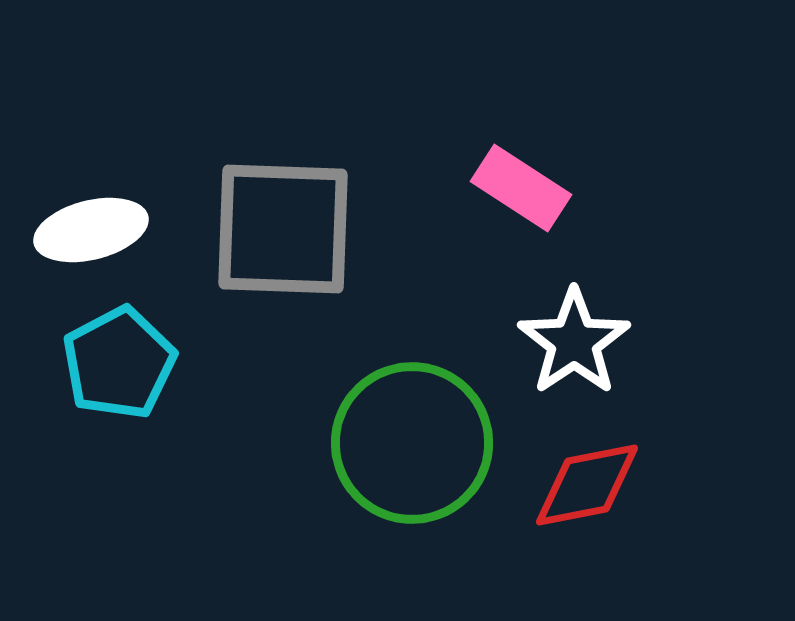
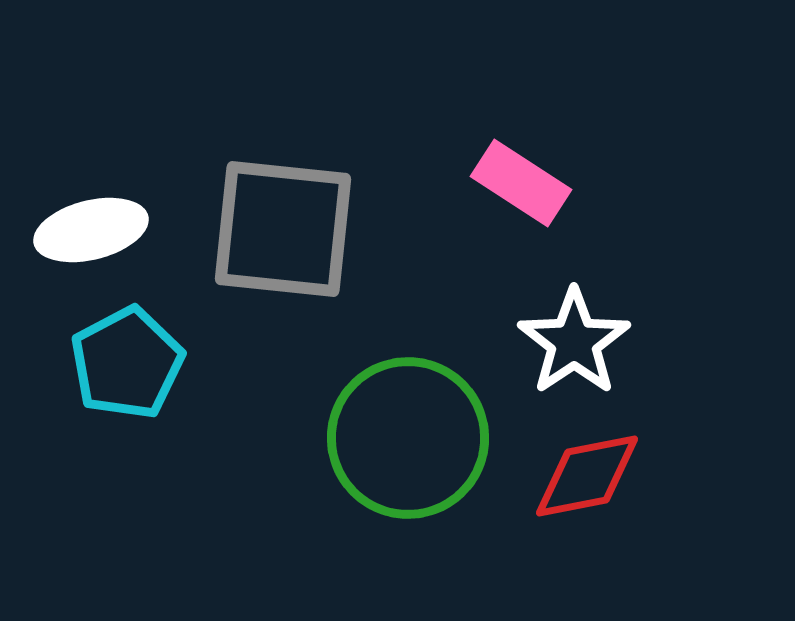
pink rectangle: moved 5 px up
gray square: rotated 4 degrees clockwise
cyan pentagon: moved 8 px right
green circle: moved 4 px left, 5 px up
red diamond: moved 9 px up
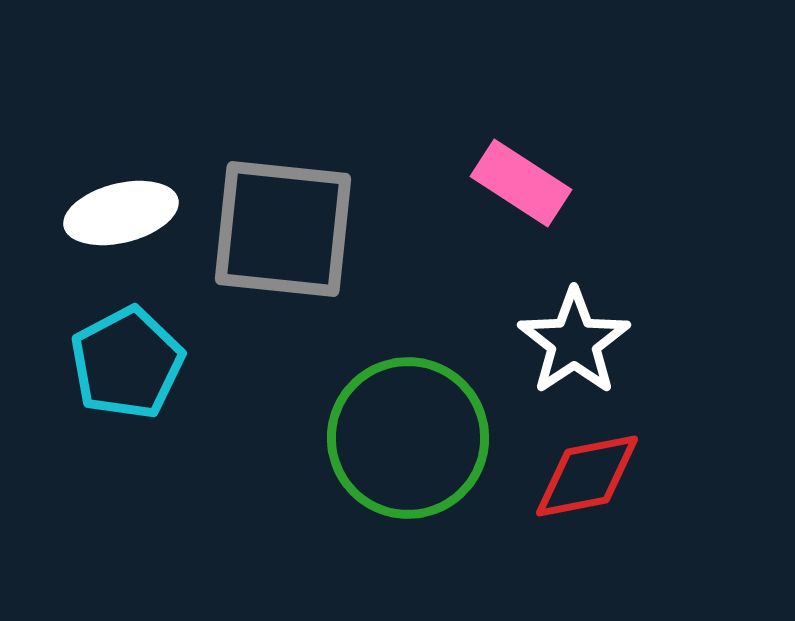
white ellipse: moved 30 px right, 17 px up
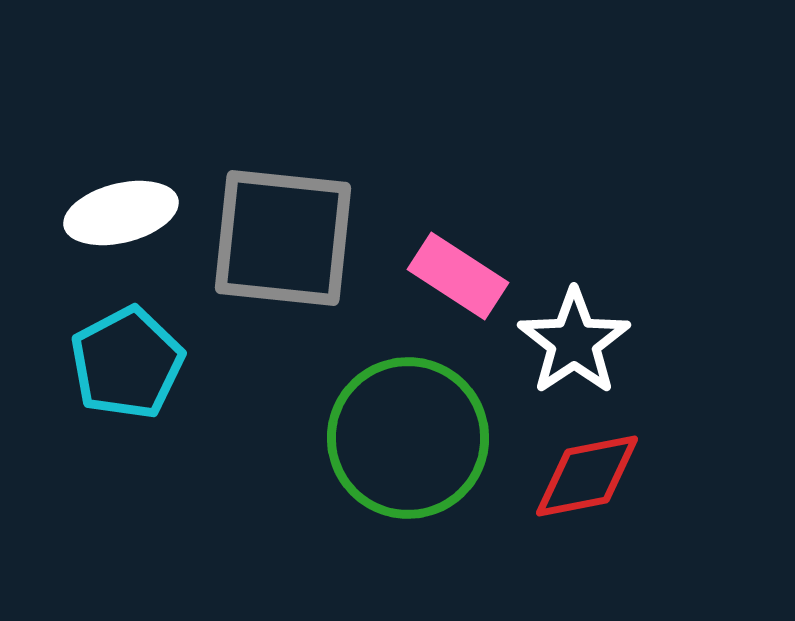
pink rectangle: moved 63 px left, 93 px down
gray square: moved 9 px down
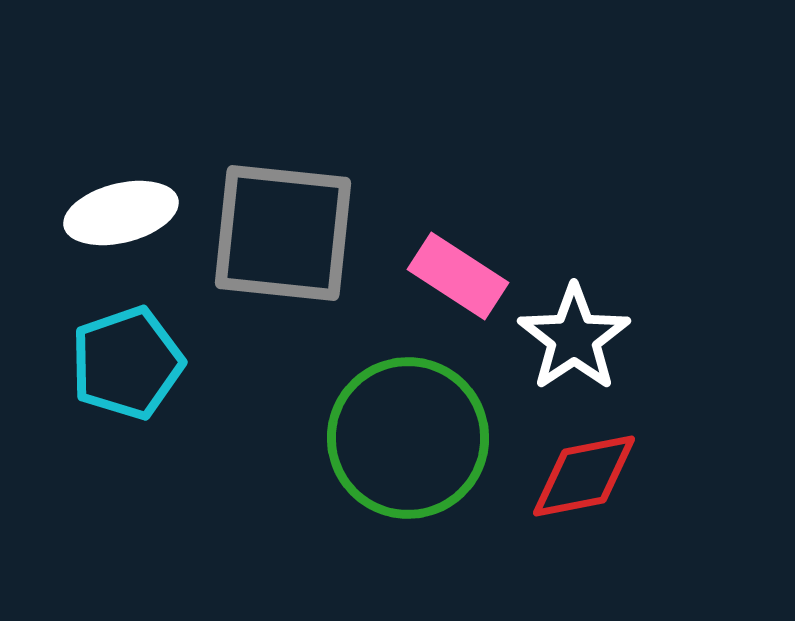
gray square: moved 5 px up
white star: moved 4 px up
cyan pentagon: rotated 9 degrees clockwise
red diamond: moved 3 px left
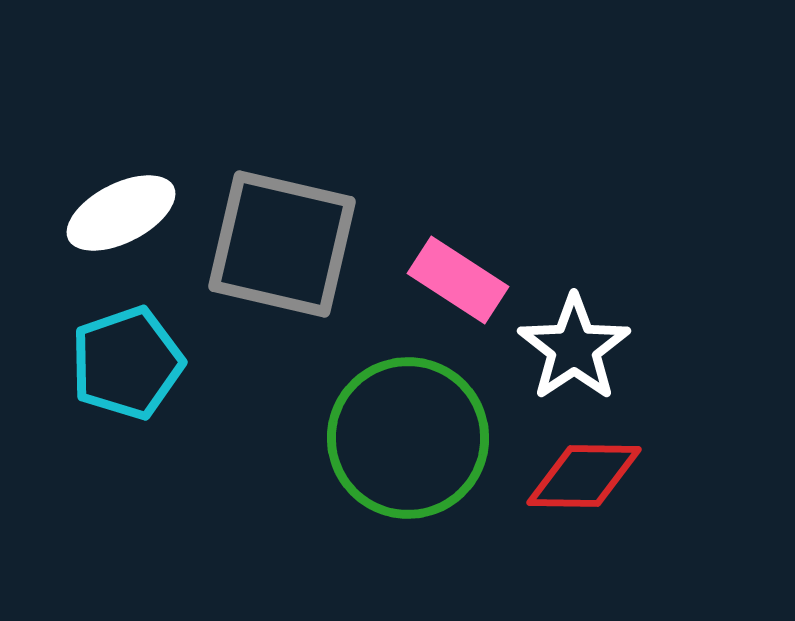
white ellipse: rotated 13 degrees counterclockwise
gray square: moved 1 px left, 11 px down; rotated 7 degrees clockwise
pink rectangle: moved 4 px down
white star: moved 10 px down
red diamond: rotated 12 degrees clockwise
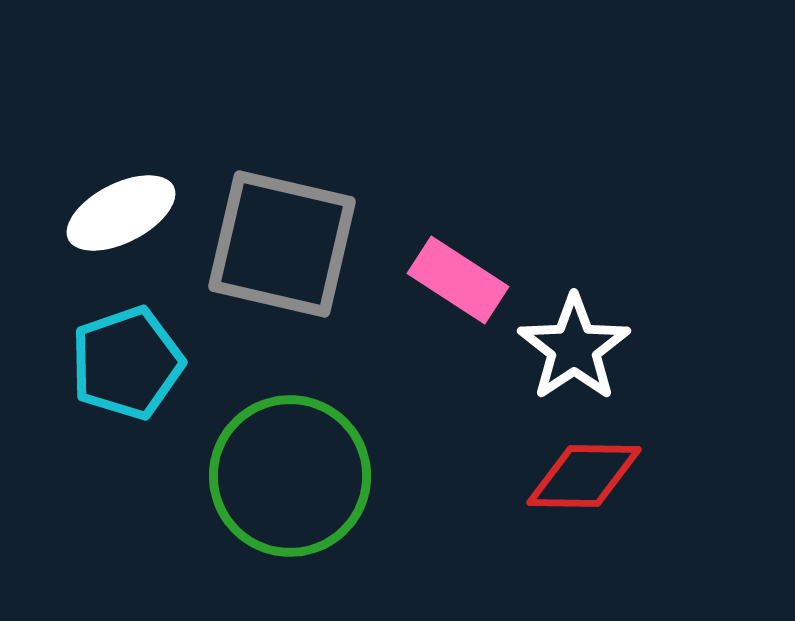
green circle: moved 118 px left, 38 px down
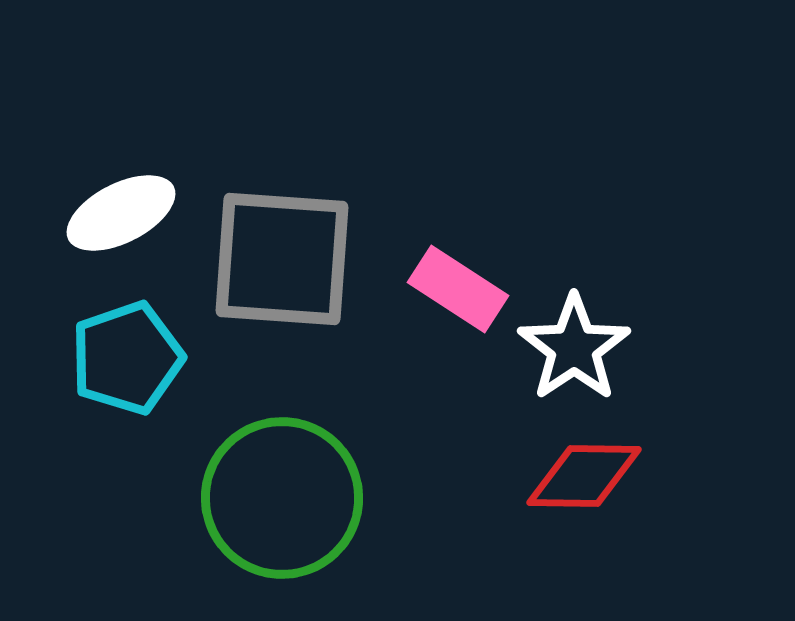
gray square: moved 15 px down; rotated 9 degrees counterclockwise
pink rectangle: moved 9 px down
cyan pentagon: moved 5 px up
green circle: moved 8 px left, 22 px down
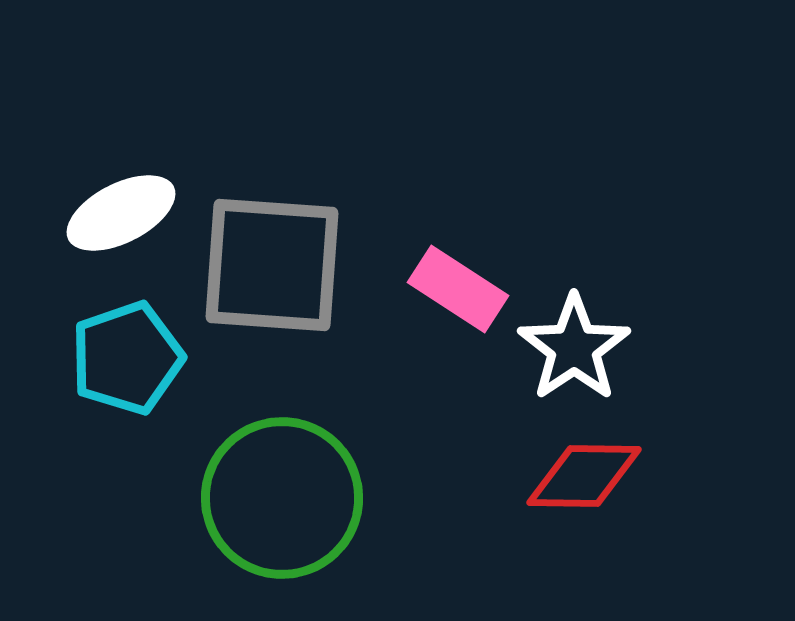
gray square: moved 10 px left, 6 px down
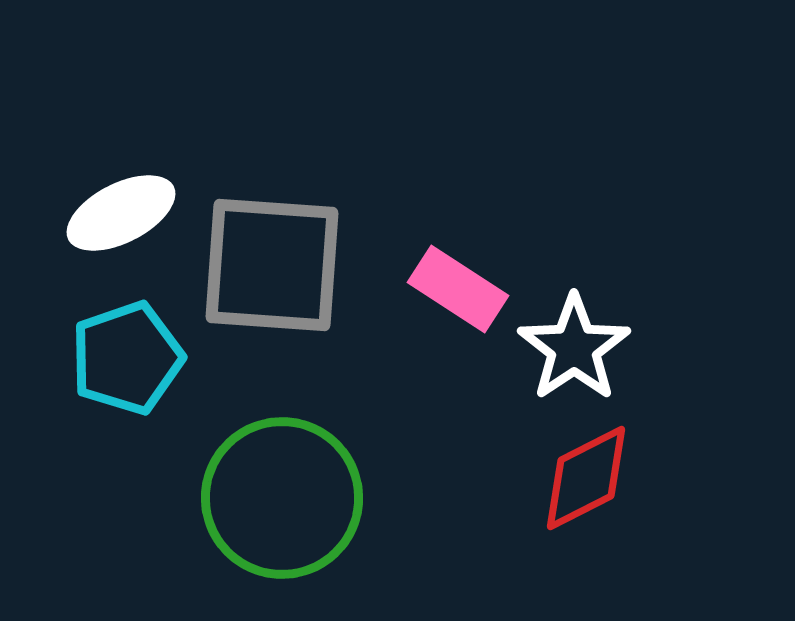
red diamond: moved 2 px right, 2 px down; rotated 28 degrees counterclockwise
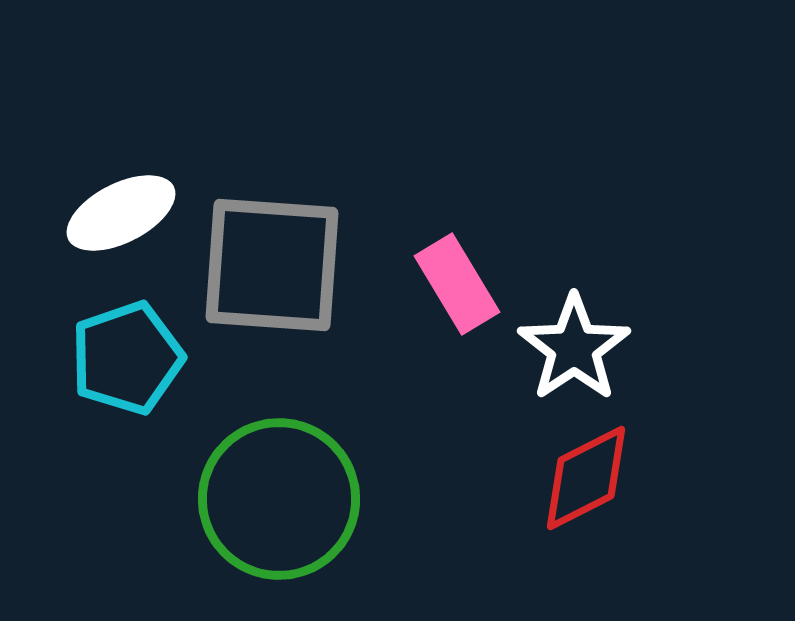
pink rectangle: moved 1 px left, 5 px up; rotated 26 degrees clockwise
green circle: moved 3 px left, 1 px down
